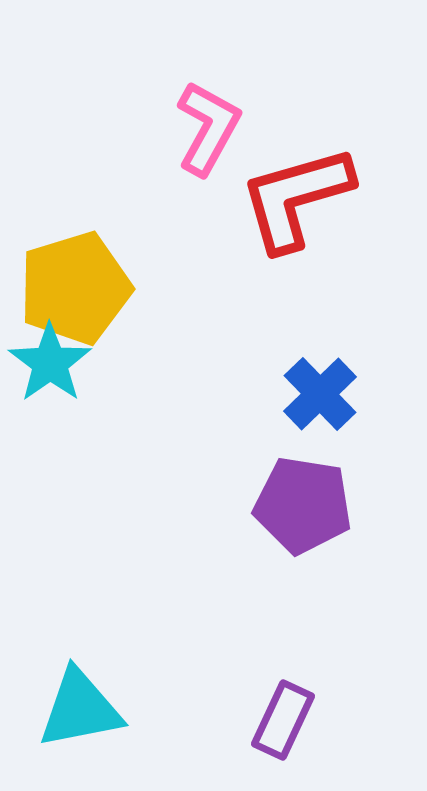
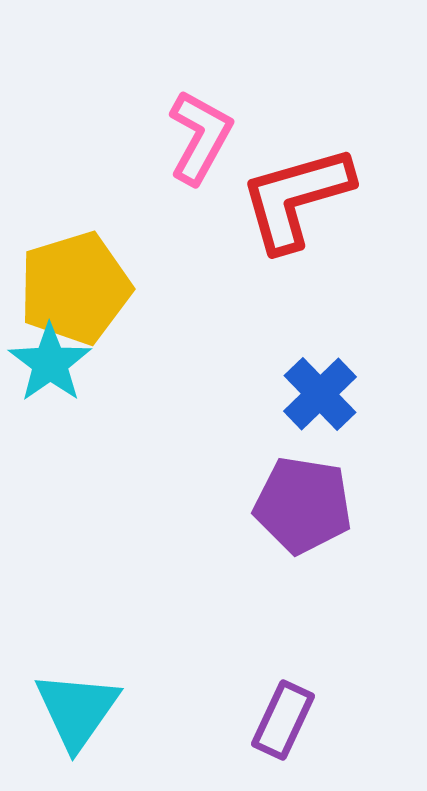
pink L-shape: moved 8 px left, 9 px down
cyan triangle: moved 3 px left, 1 px down; rotated 44 degrees counterclockwise
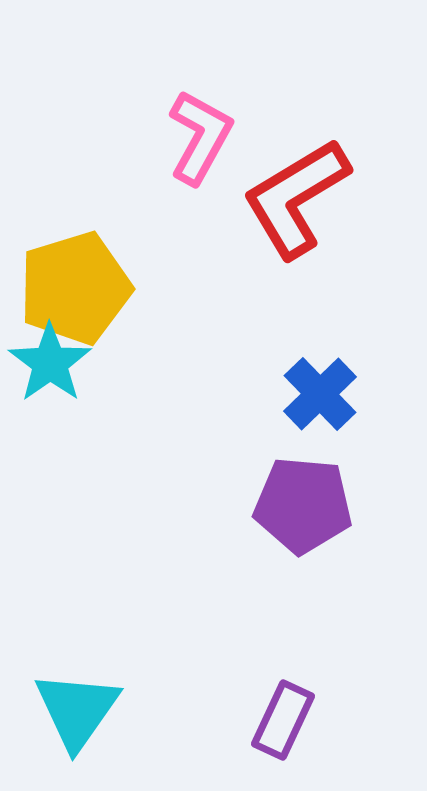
red L-shape: rotated 15 degrees counterclockwise
purple pentagon: rotated 4 degrees counterclockwise
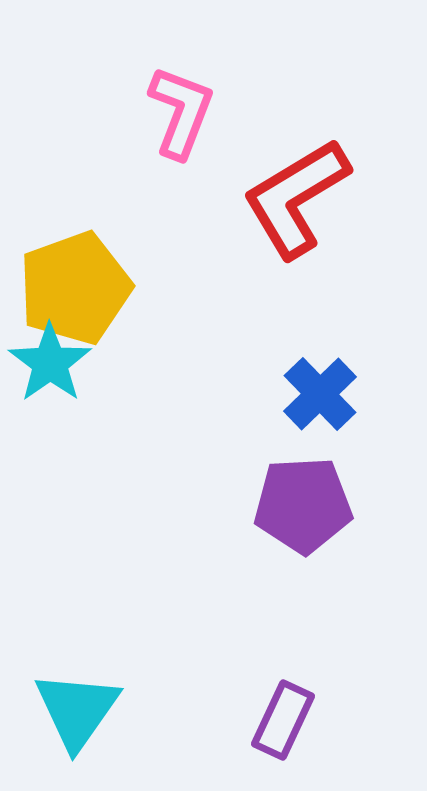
pink L-shape: moved 19 px left, 25 px up; rotated 8 degrees counterclockwise
yellow pentagon: rotated 3 degrees counterclockwise
purple pentagon: rotated 8 degrees counterclockwise
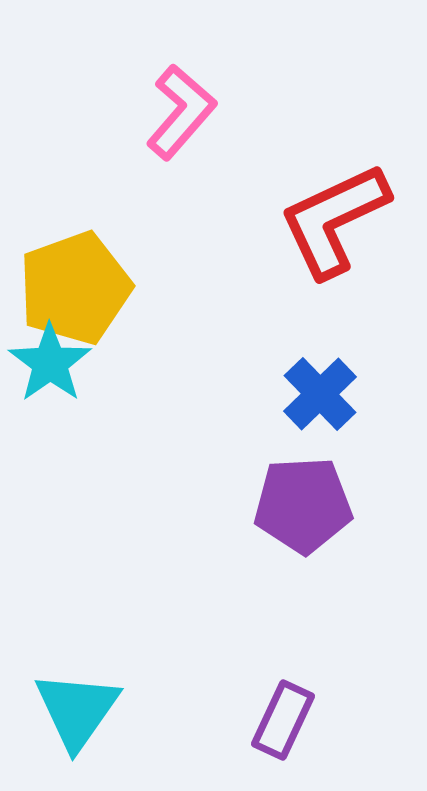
pink L-shape: rotated 20 degrees clockwise
red L-shape: moved 38 px right, 22 px down; rotated 6 degrees clockwise
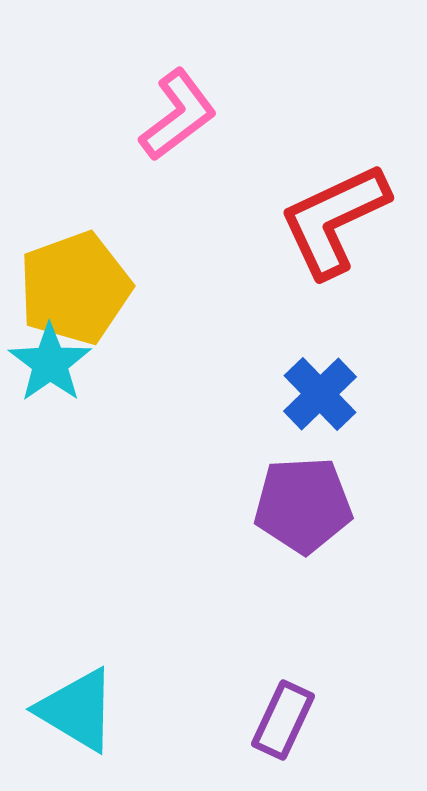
pink L-shape: moved 3 px left, 3 px down; rotated 12 degrees clockwise
cyan triangle: rotated 34 degrees counterclockwise
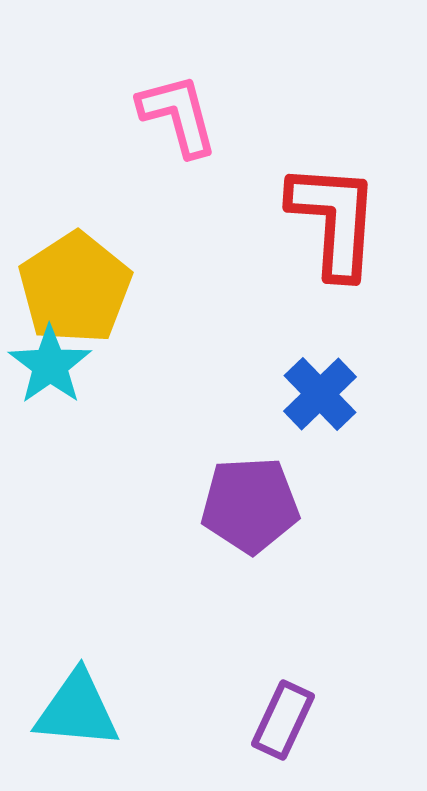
pink L-shape: rotated 68 degrees counterclockwise
red L-shape: rotated 119 degrees clockwise
yellow pentagon: rotated 13 degrees counterclockwise
cyan star: moved 2 px down
purple pentagon: moved 53 px left
cyan triangle: rotated 26 degrees counterclockwise
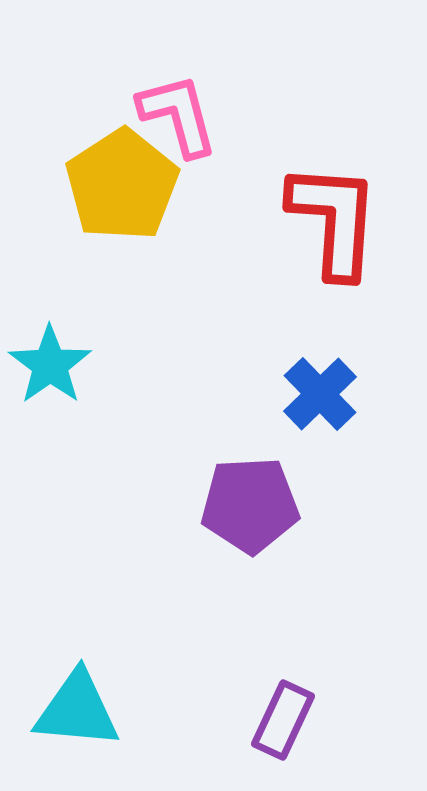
yellow pentagon: moved 47 px right, 103 px up
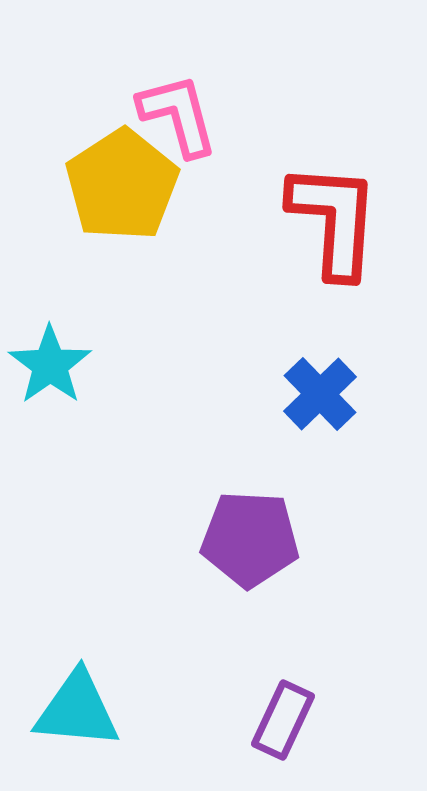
purple pentagon: moved 34 px down; rotated 6 degrees clockwise
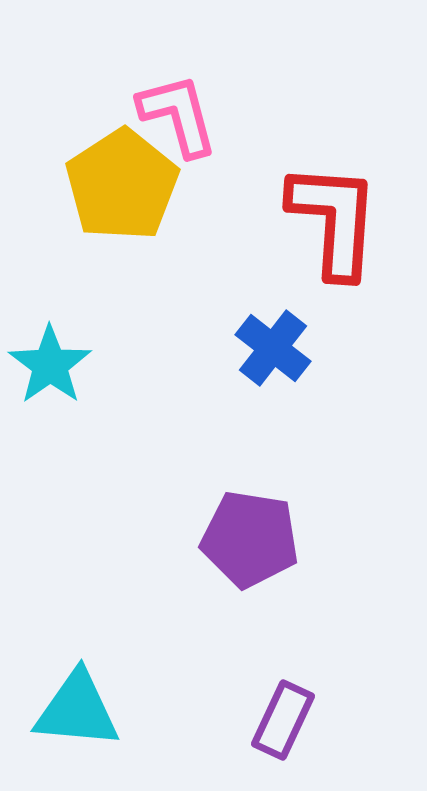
blue cross: moved 47 px left, 46 px up; rotated 8 degrees counterclockwise
purple pentagon: rotated 6 degrees clockwise
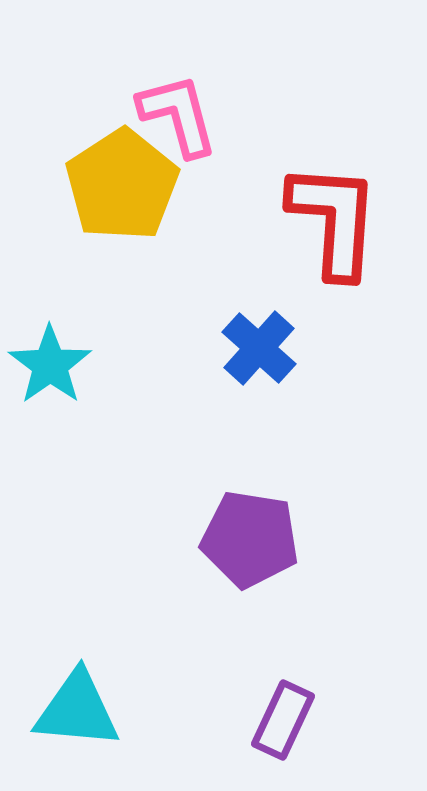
blue cross: moved 14 px left; rotated 4 degrees clockwise
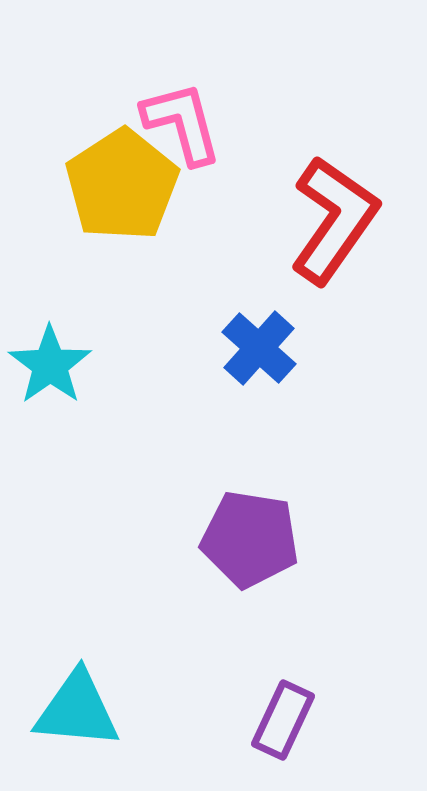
pink L-shape: moved 4 px right, 8 px down
red L-shape: rotated 31 degrees clockwise
